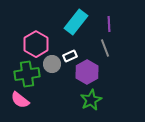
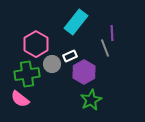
purple line: moved 3 px right, 9 px down
purple hexagon: moved 3 px left
pink semicircle: moved 1 px up
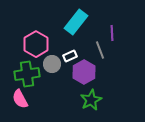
gray line: moved 5 px left, 2 px down
pink semicircle: rotated 24 degrees clockwise
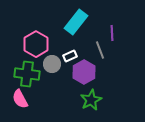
green cross: rotated 15 degrees clockwise
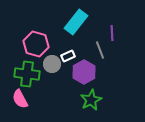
pink hexagon: rotated 15 degrees counterclockwise
white rectangle: moved 2 px left
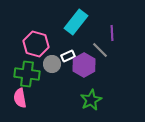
gray line: rotated 24 degrees counterclockwise
purple hexagon: moved 7 px up
pink semicircle: moved 1 px up; rotated 18 degrees clockwise
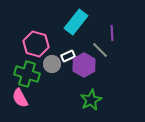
green cross: rotated 10 degrees clockwise
pink semicircle: rotated 18 degrees counterclockwise
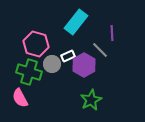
green cross: moved 2 px right, 2 px up
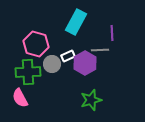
cyan rectangle: rotated 10 degrees counterclockwise
gray line: rotated 48 degrees counterclockwise
purple hexagon: moved 1 px right, 2 px up
green cross: moved 1 px left; rotated 20 degrees counterclockwise
green star: rotated 10 degrees clockwise
